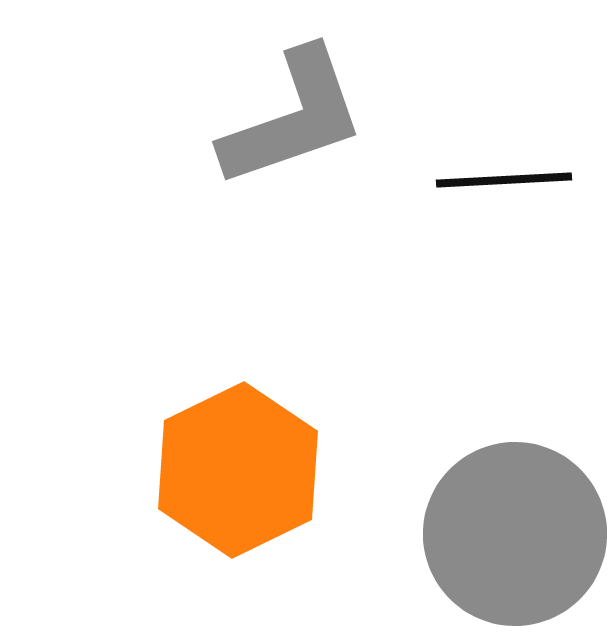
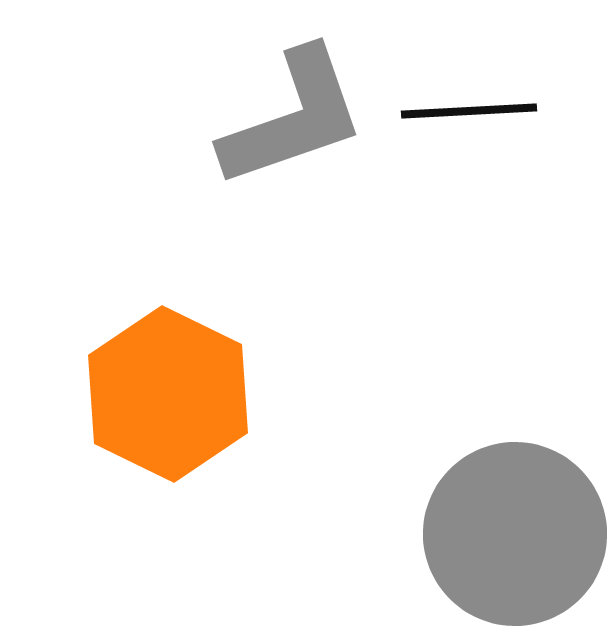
black line: moved 35 px left, 69 px up
orange hexagon: moved 70 px left, 76 px up; rotated 8 degrees counterclockwise
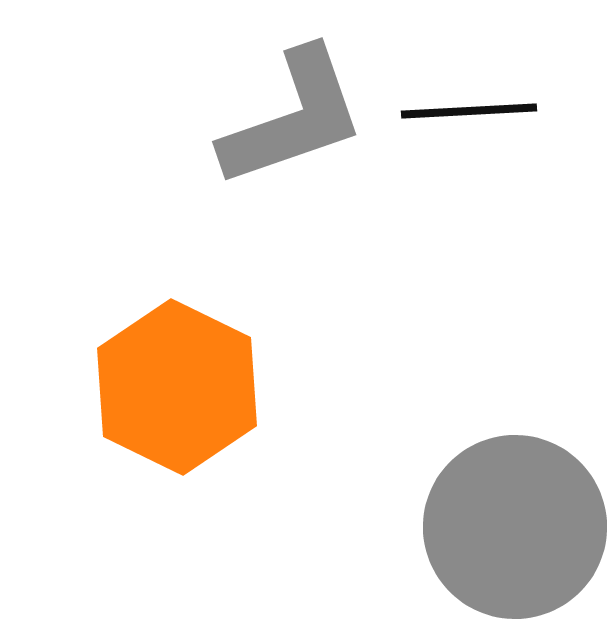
orange hexagon: moved 9 px right, 7 px up
gray circle: moved 7 px up
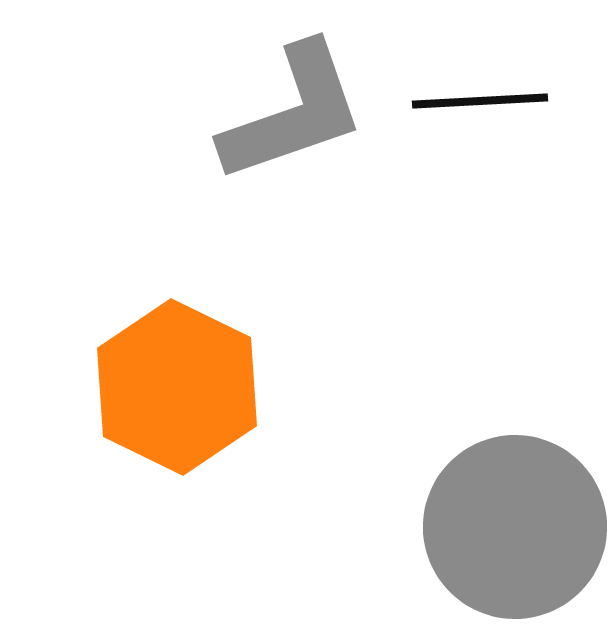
black line: moved 11 px right, 10 px up
gray L-shape: moved 5 px up
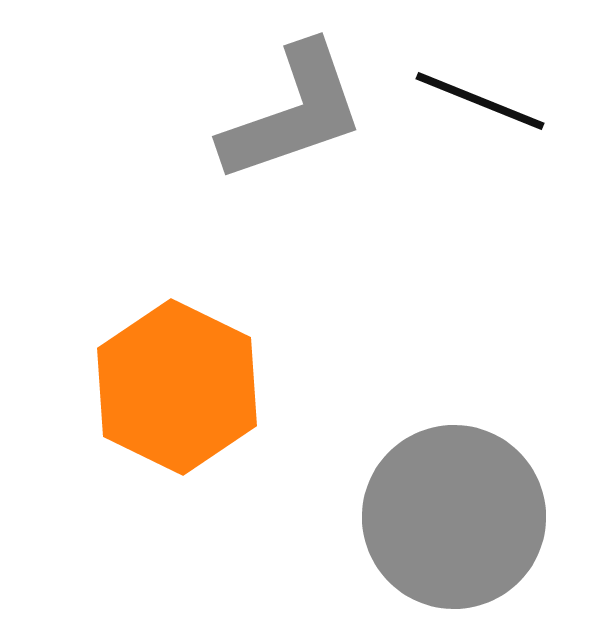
black line: rotated 25 degrees clockwise
gray circle: moved 61 px left, 10 px up
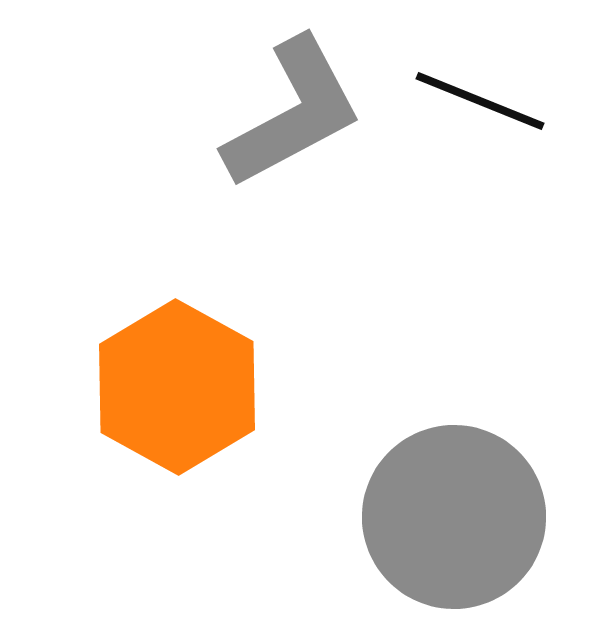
gray L-shape: rotated 9 degrees counterclockwise
orange hexagon: rotated 3 degrees clockwise
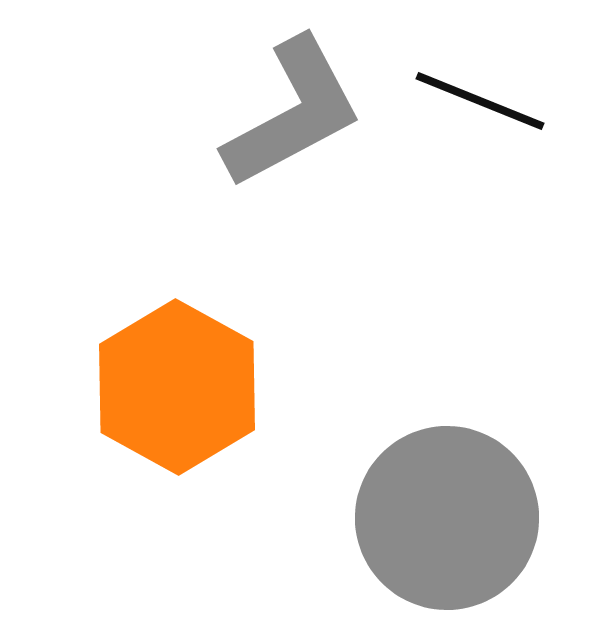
gray circle: moved 7 px left, 1 px down
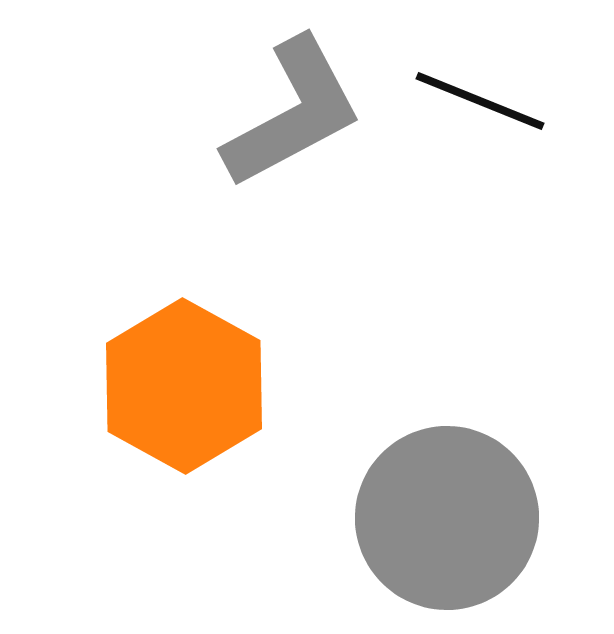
orange hexagon: moved 7 px right, 1 px up
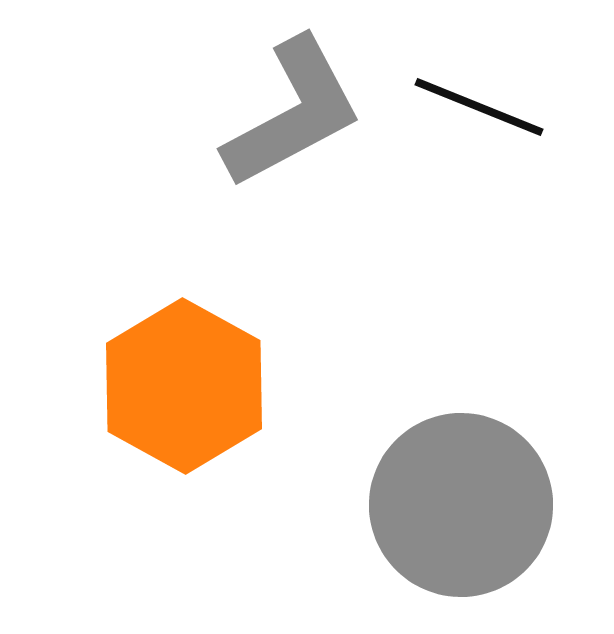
black line: moved 1 px left, 6 px down
gray circle: moved 14 px right, 13 px up
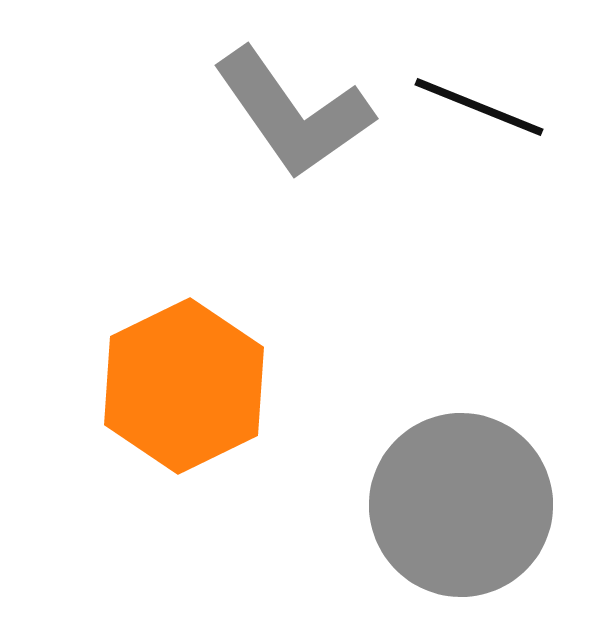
gray L-shape: rotated 83 degrees clockwise
orange hexagon: rotated 5 degrees clockwise
